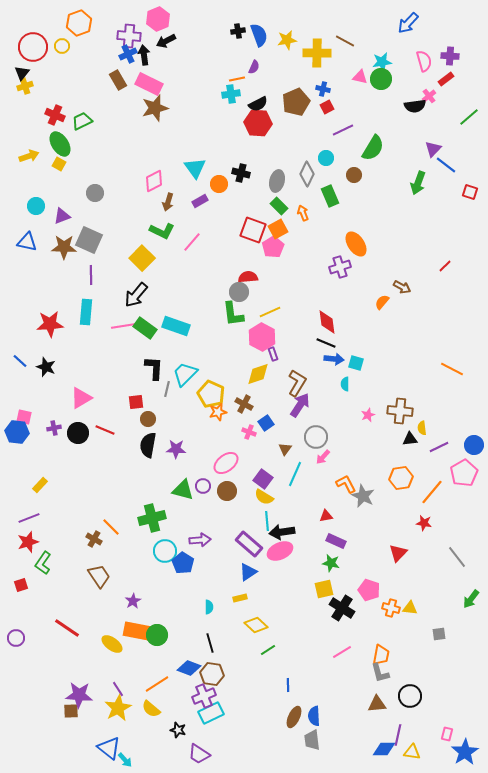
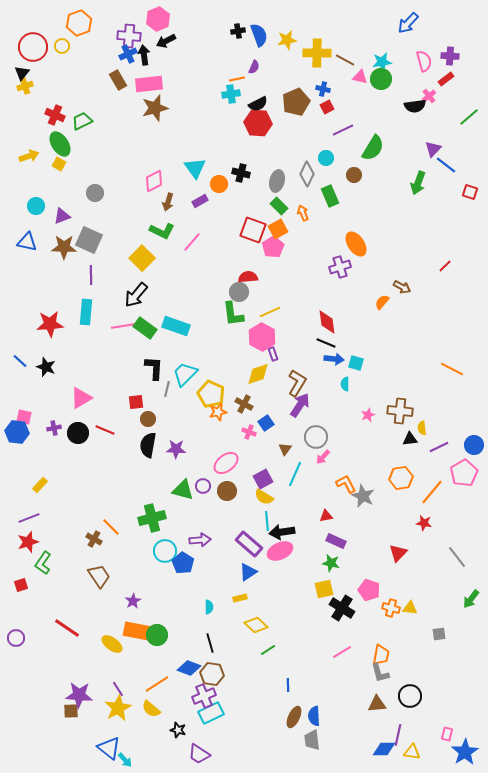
brown line at (345, 41): moved 19 px down
pink rectangle at (149, 84): rotated 32 degrees counterclockwise
purple square at (263, 479): rotated 24 degrees clockwise
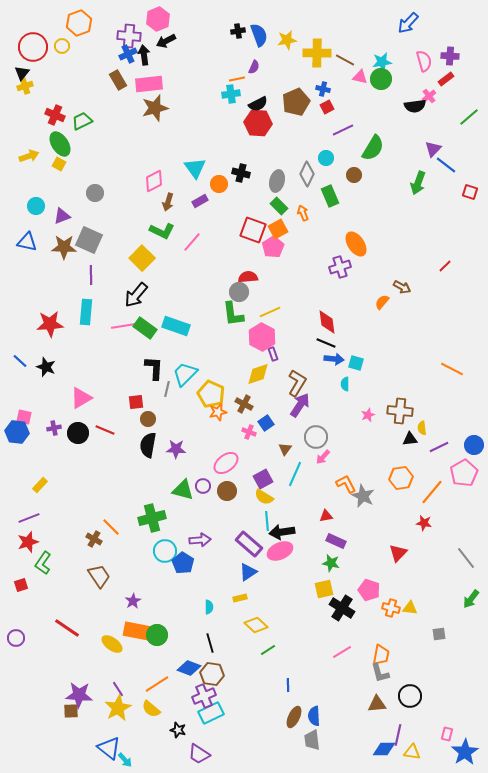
gray line at (457, 557): moved 9 px right, 1 px down
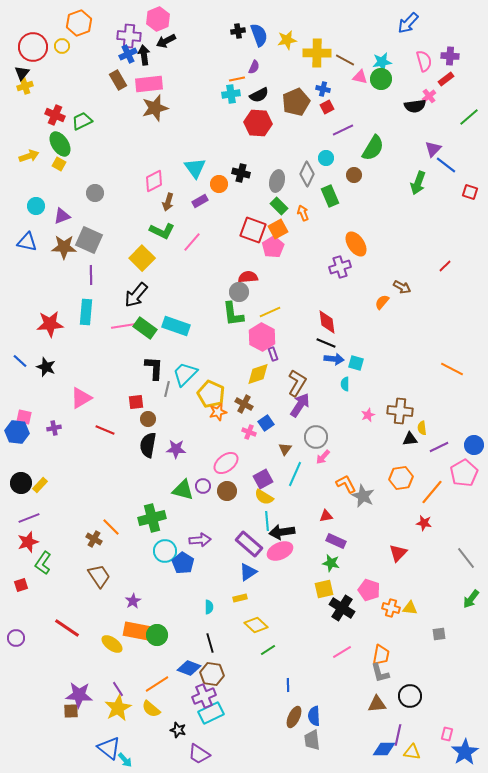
black semicircle at (258, 104): moved 1 px right, 9 px up
black circle at (78, 433): moved 57 px left, 50 px down
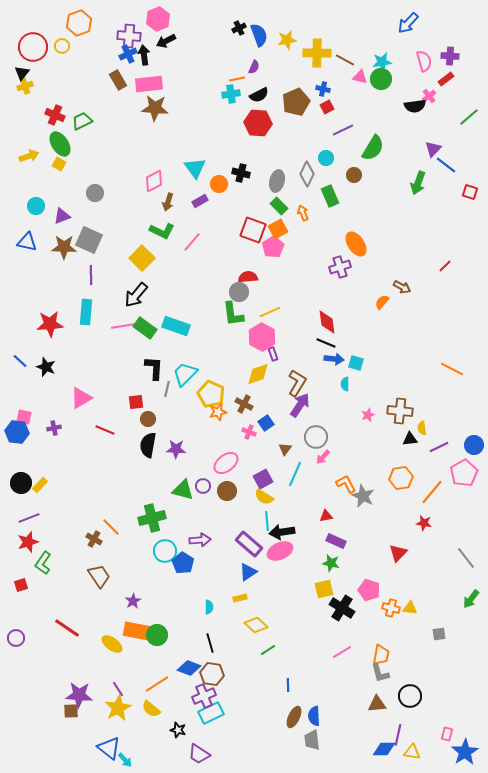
black cross at (238, 31): moved 1 px right, 3 px up; rotated 16 degrees counterclockwise
brown star at (155, 108): rotated 20 degrees clockwise
